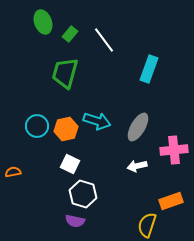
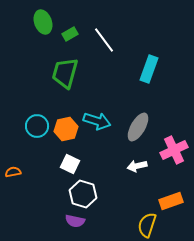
green rectangle: rotated 21 degrees clockwise
pink cross: rotated 20 degrees counterclockwise
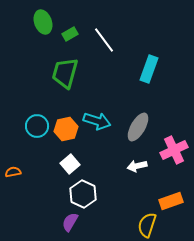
white square: rotated 24 degrees clockwise
white hexagon: rotated 8 degrees clockwise
purple semicircle: moved 5 px left, 1 px down; rotated 108 degrees clockwise
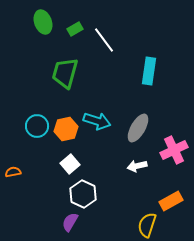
green rectangle: moved 5 px right, 5 px up
cyan rectangle: moved 2 px down; rotated 12 degrees counterclockwise
gray ellipse: moved 1 px down
orange rectangle: rotated 10 degrees counterclockwise
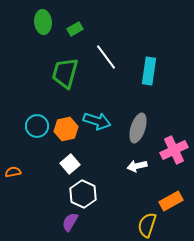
green ellipse: rotated 15 degrees clockwise
white line: moved 2 px right, 17 px down
gray ellipse: rotated 12 degrees counterclockwise
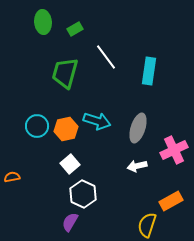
orange semicircle: moved 1 px left, 5 px down
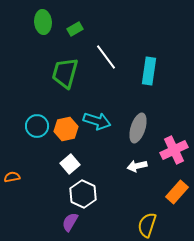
orange rectangle: moved 6 px right, 9 px up; rotated 20 degrees counterclockwise
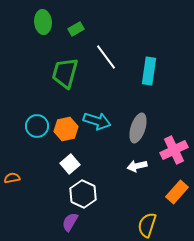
green rectangle: moved 1 px right
orange semicircle: moved 1 px down
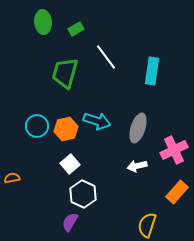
cyan rectangle: moved 3 px right
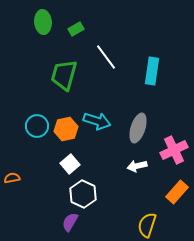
green trapezoid: moved 1 px left, 2 px down
